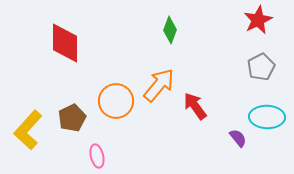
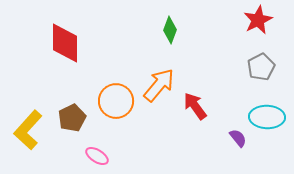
pink ellipse: rotated 45 degrees counterclockwise
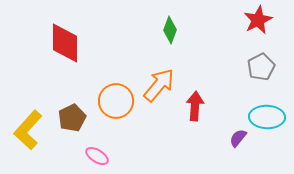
red arrow: rotated 40 degrees clockwise
purple semicircle: rotated 102 degrees counterclockwise
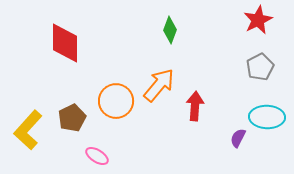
gray pentagon: moved 1 px left
purple semicircle: rotated 12 degrees counterclockwise
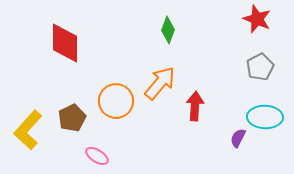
red star: moved 1 px left, 1 px up; rotated 24 degrees counterclockwise
green diamond: moved 2 px left
orange arrow: moved 1 px right, 2 px up
cyan ellipse: moved 2 px left
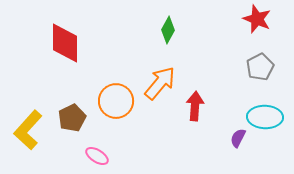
green diamond: rotated 8 degrees clockwise
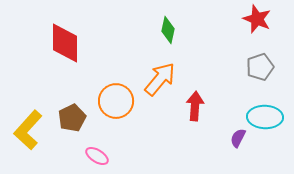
green diamond: rotated 16 degrees counterclockwise
gray pentagon: rotated 8 degrees clockwise
orange arrow: moved 4 px up
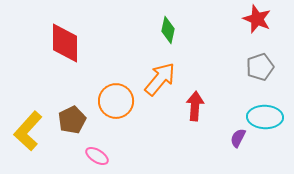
brown pentagon: moved 2 px down
yellow L-shape: moved 1 px down
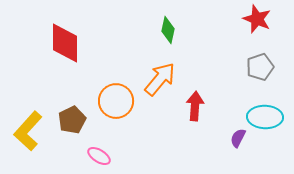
pink ellipse: moved 2 px right
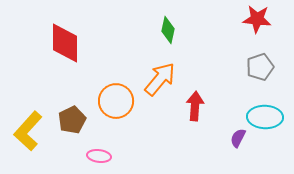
red star: rotated 16 degrees counterclockwise
pink ellipse: rotated 25 degrees counterclockwise
